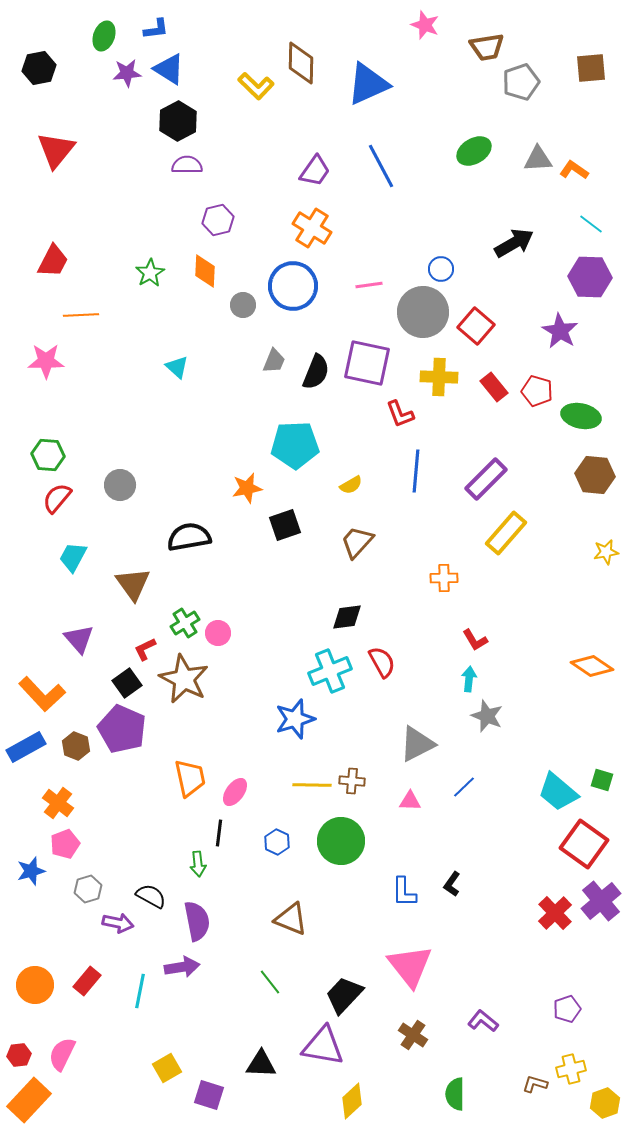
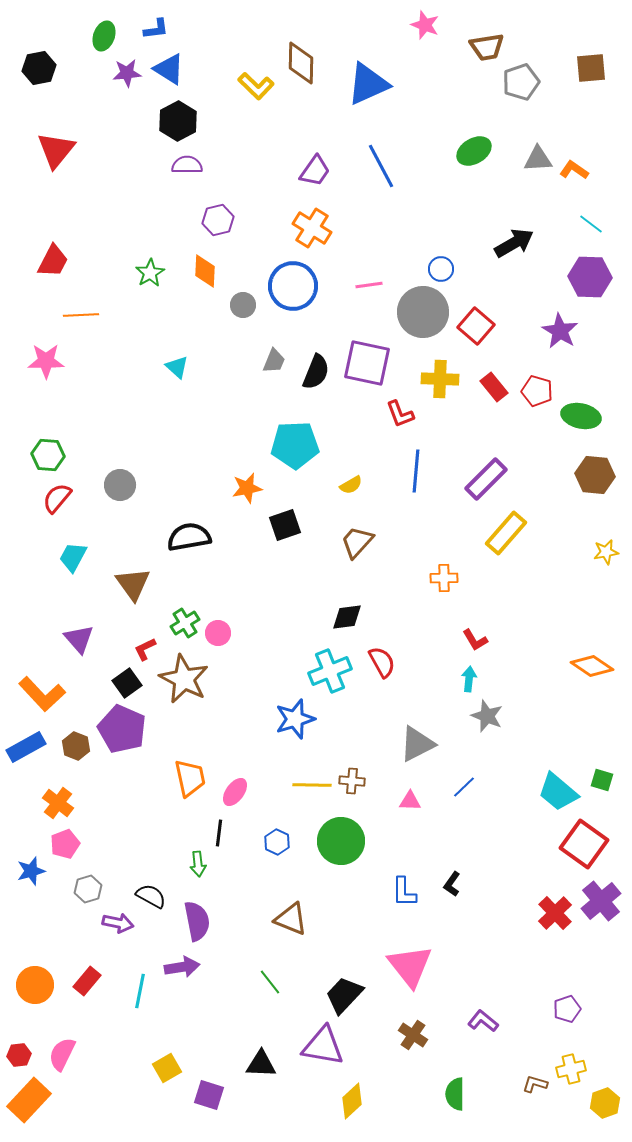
yellow cross at (439, 377): moved 1 px right, 2 px down
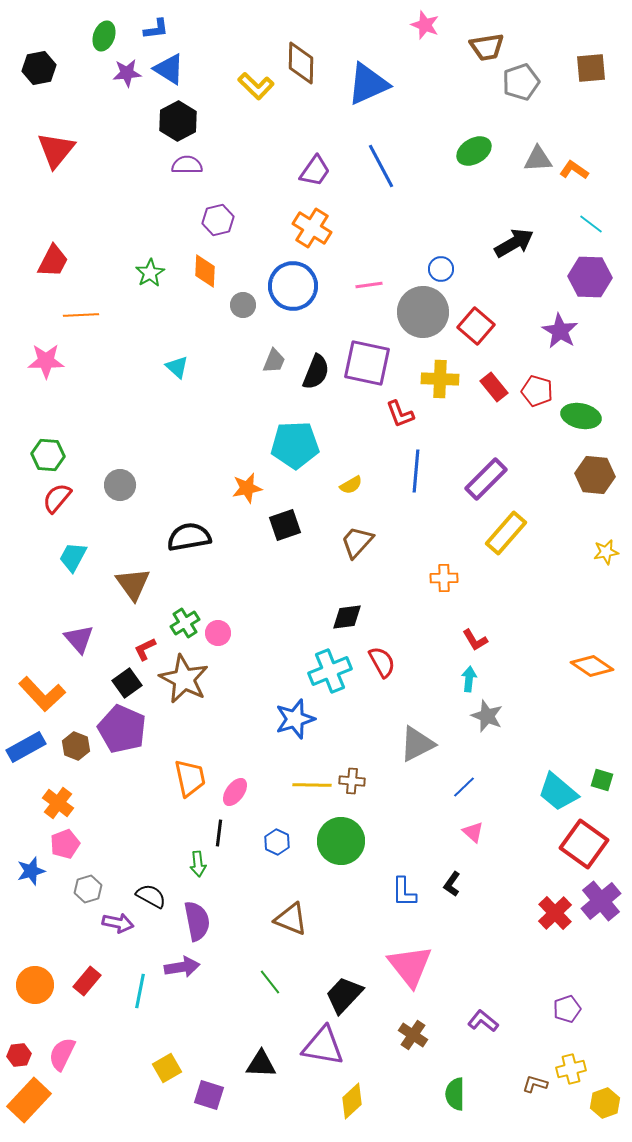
pink triangle at (410, 801): moved 63 px right, 31 px down; rotated 40 degrees clockwise
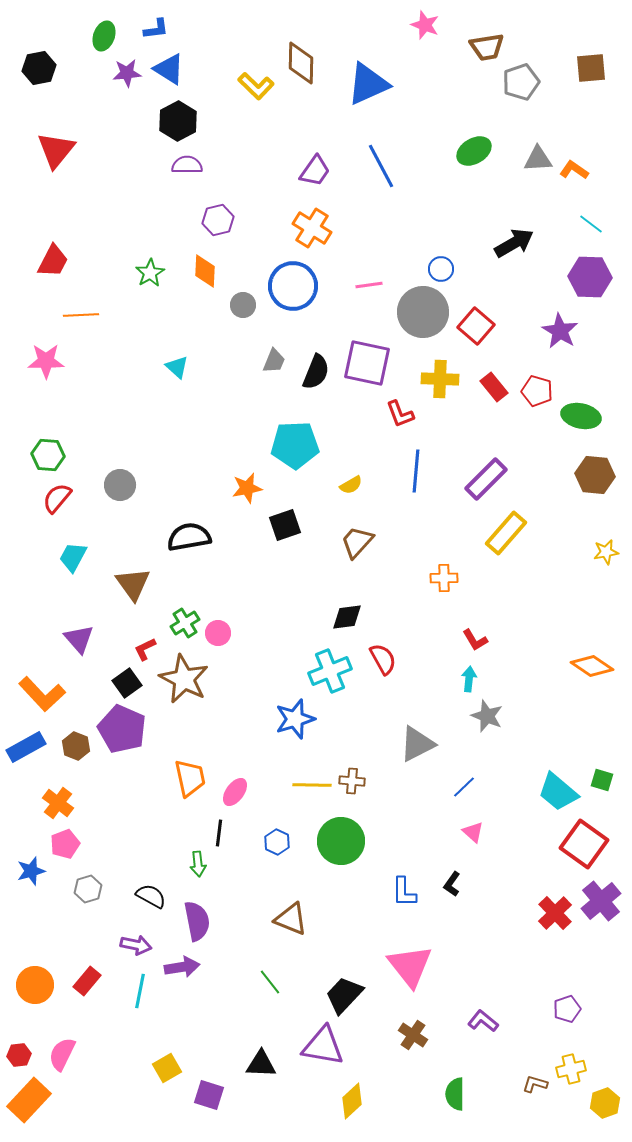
red semicircle at (382, 662): moved 1 px right, 3 px up
purple arrow at (118, 923): moved 18 px right, 22 px down
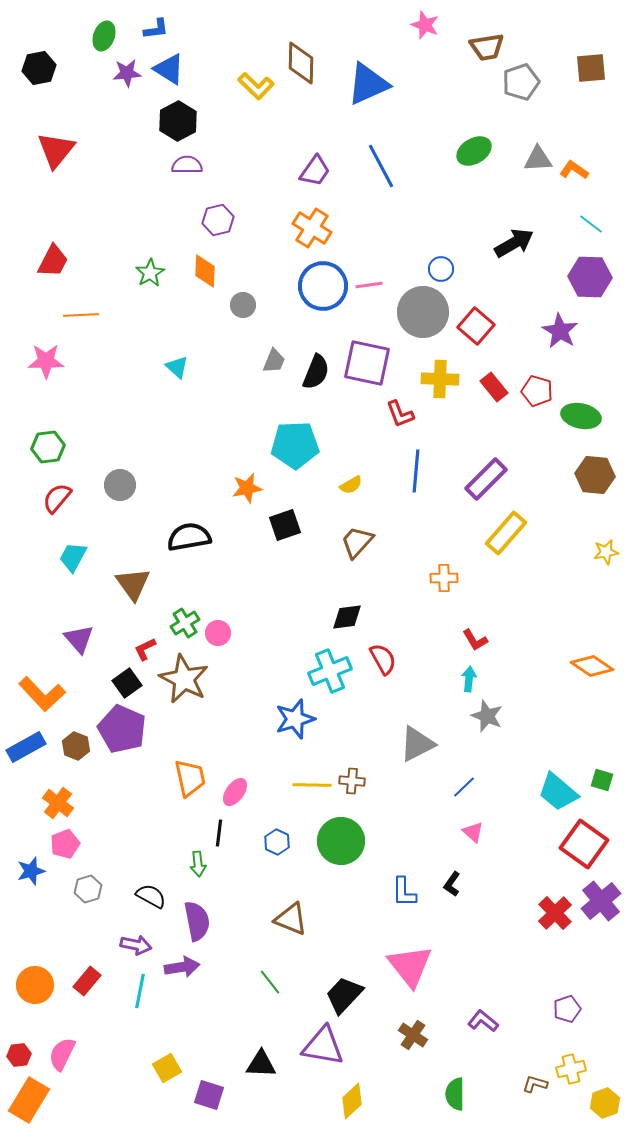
blue circle at (293, 286): moved 30 px right
green hexagon at (48, 455): moved 8 px up; rotated 12 degrees counterclockwise
orange rectangle at (29, 1100): rotated 12 degrees counterclockwise
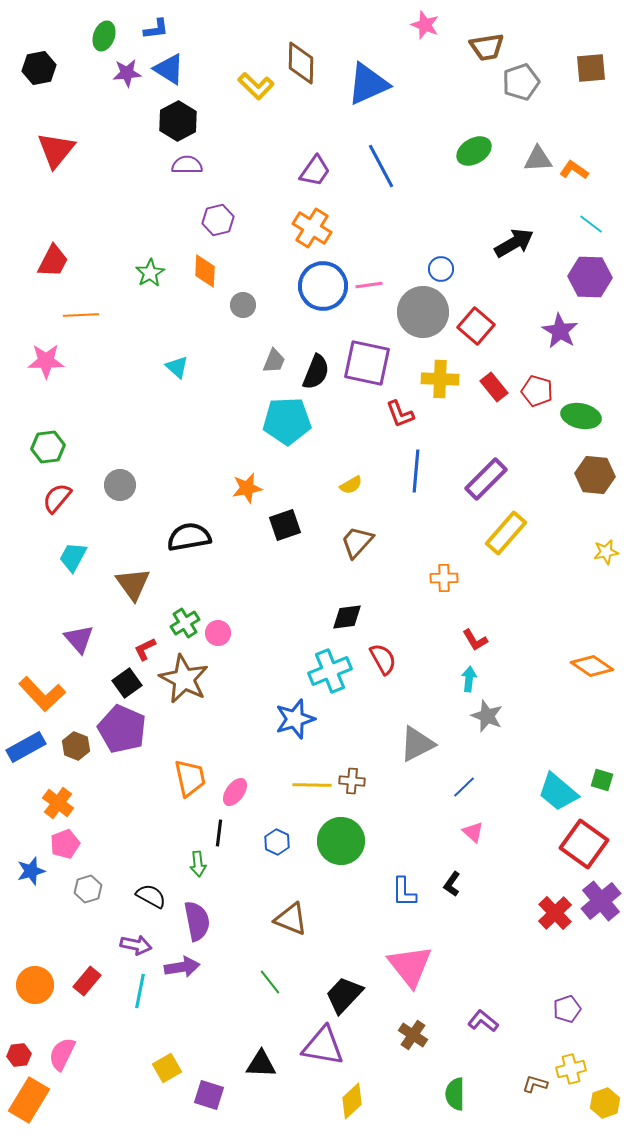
cyan pentagon at (295, 445): moved 8 px left, 24 px up
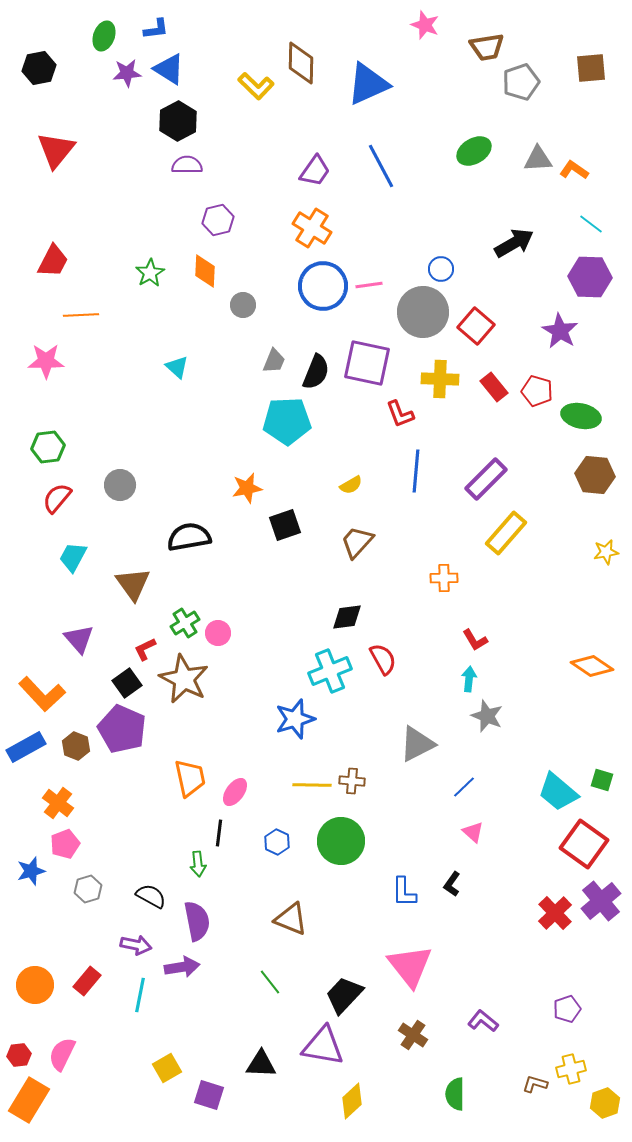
cyan line at (140, 991): moved 4 px down
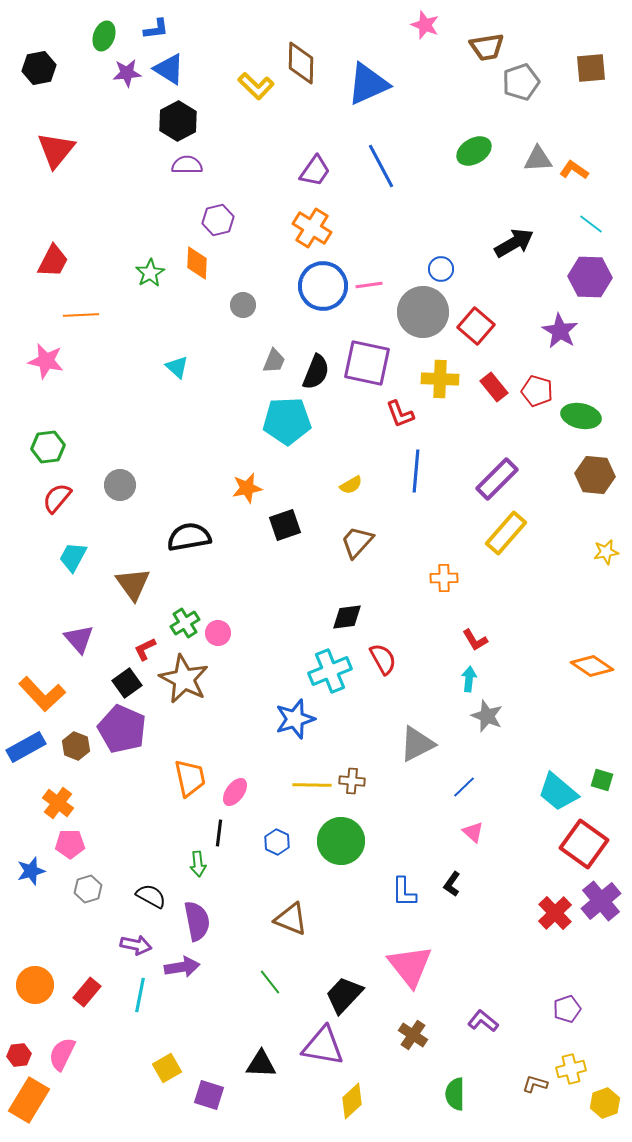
orange diamond at (205, 271): moved 8 px left, 8 px up
pink star at (46, 361): rotated 12 degrees clockwise
purple rectangle at (486, 479): moved 11 px right
pink pentagon at (65, 844): moved 5 px right; rotated 20 degrees clockwise
red rectangle at (87, 981): moved 11 px down
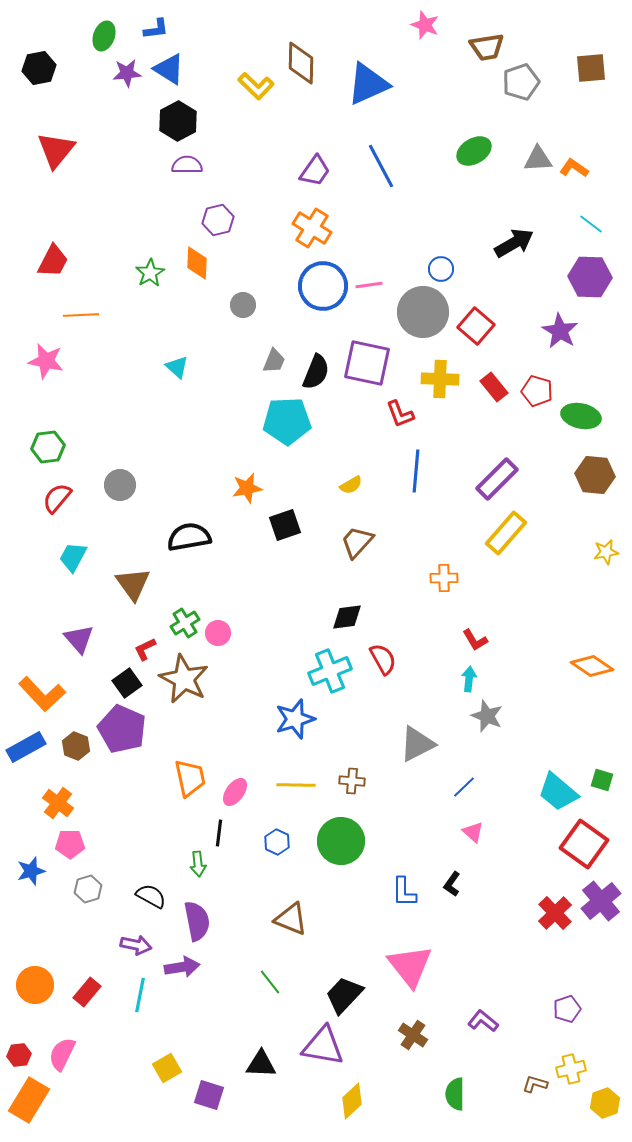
orange L-shape at (574, 170): moved 2 px up
yellow line at (312, 785): moved 16 px left
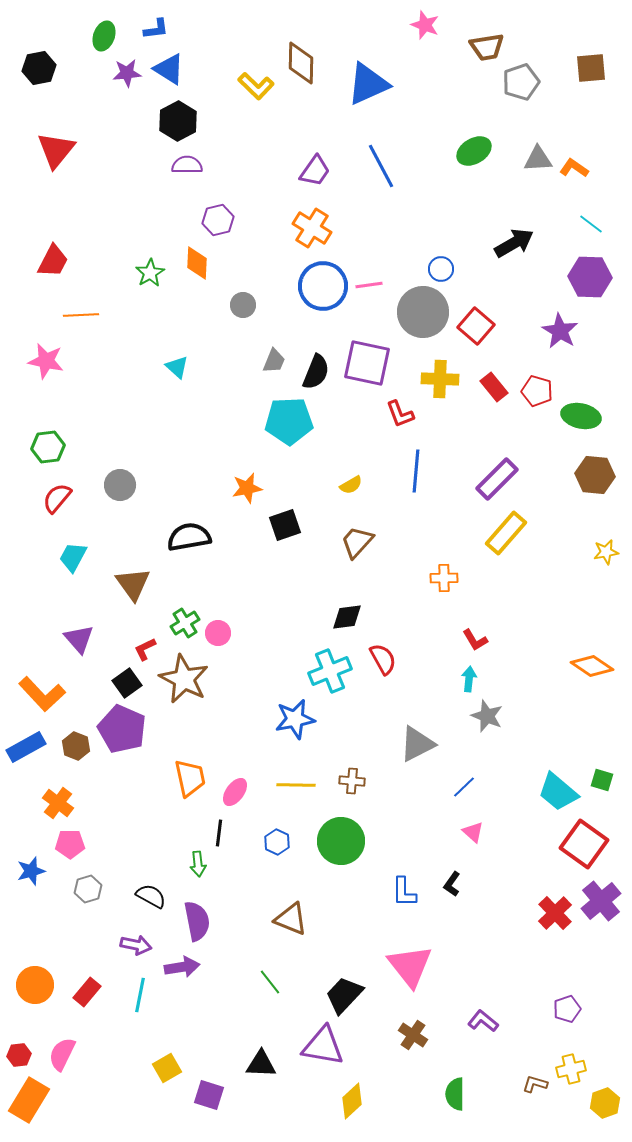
cyan pentagon at (287, 421): moved 2 px right
blue star at (295, 719): rotated 6 degrees clockwise
